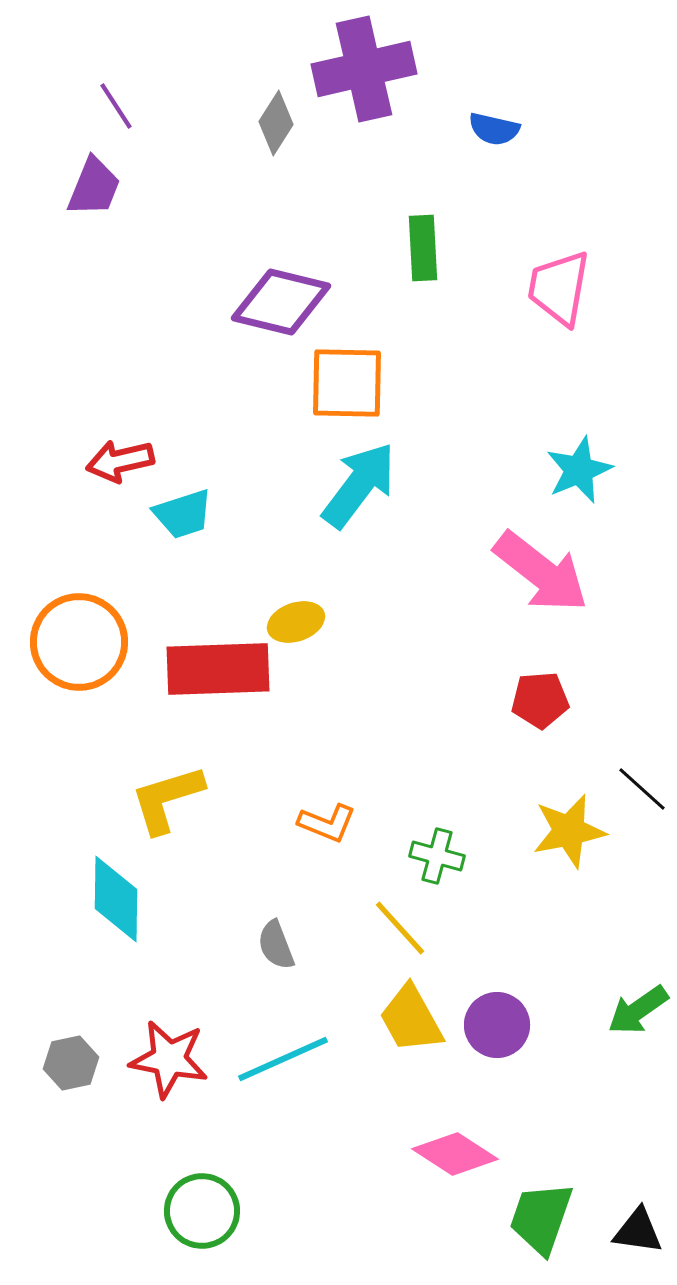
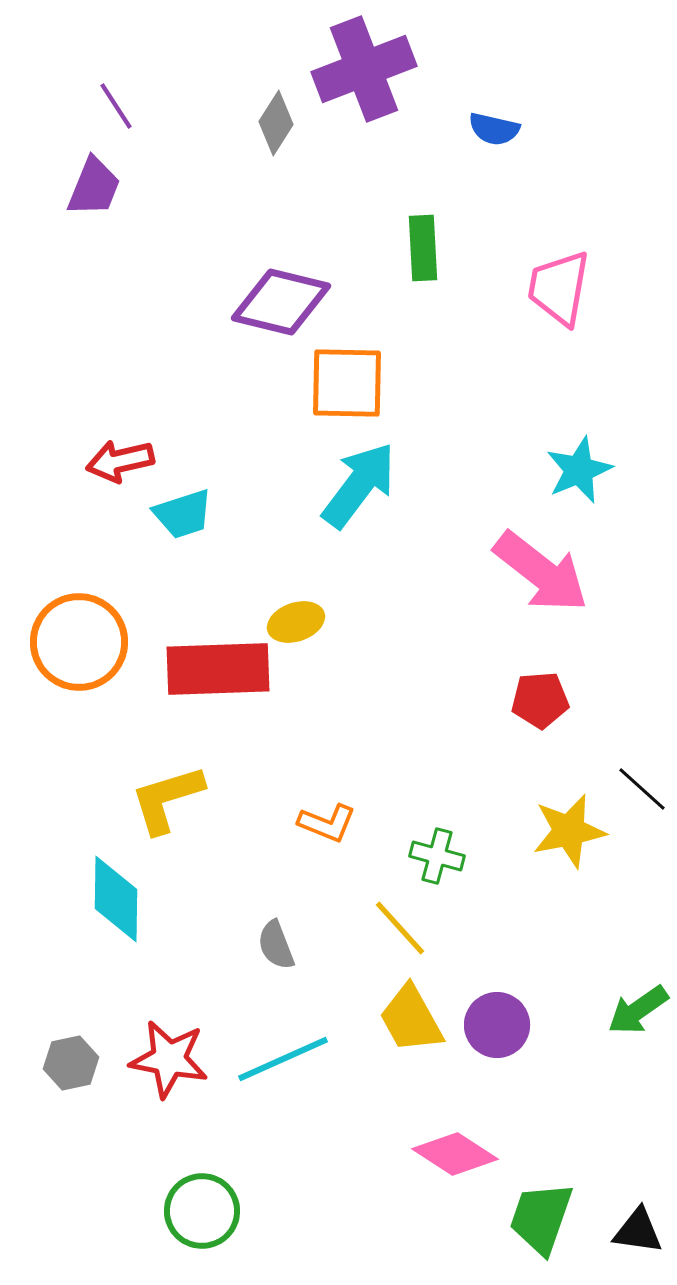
purple cross: rotated 8 degrees counterclockwise
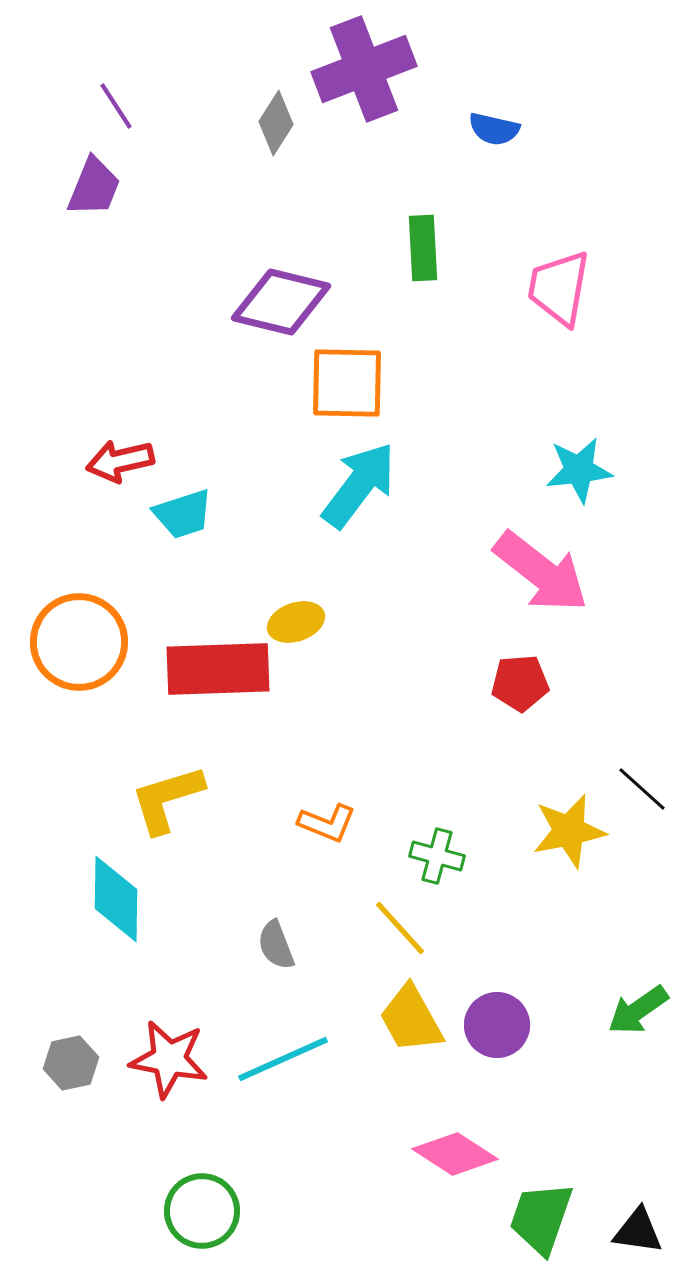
cyan star: rotated 16 degrees clockwise
red pentagon: moved 20 px left, 17 px up
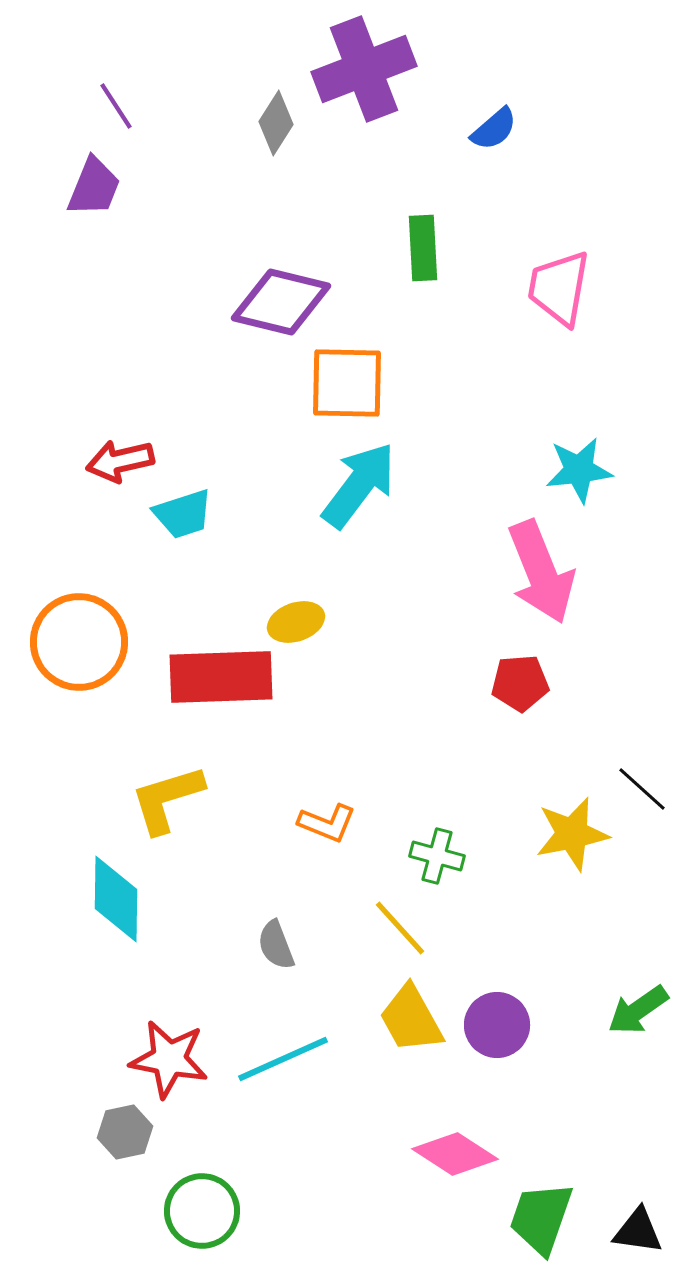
blue semicircle: rotated 54 degrees counterclockwise
pink arrow: rotated 30 degrees clockwise
red rectangle: moved 3 px right, 8 px down
yellow star: moved 3 px right, 3 px down
gray hexagon: moved 54 px right, 69 px down
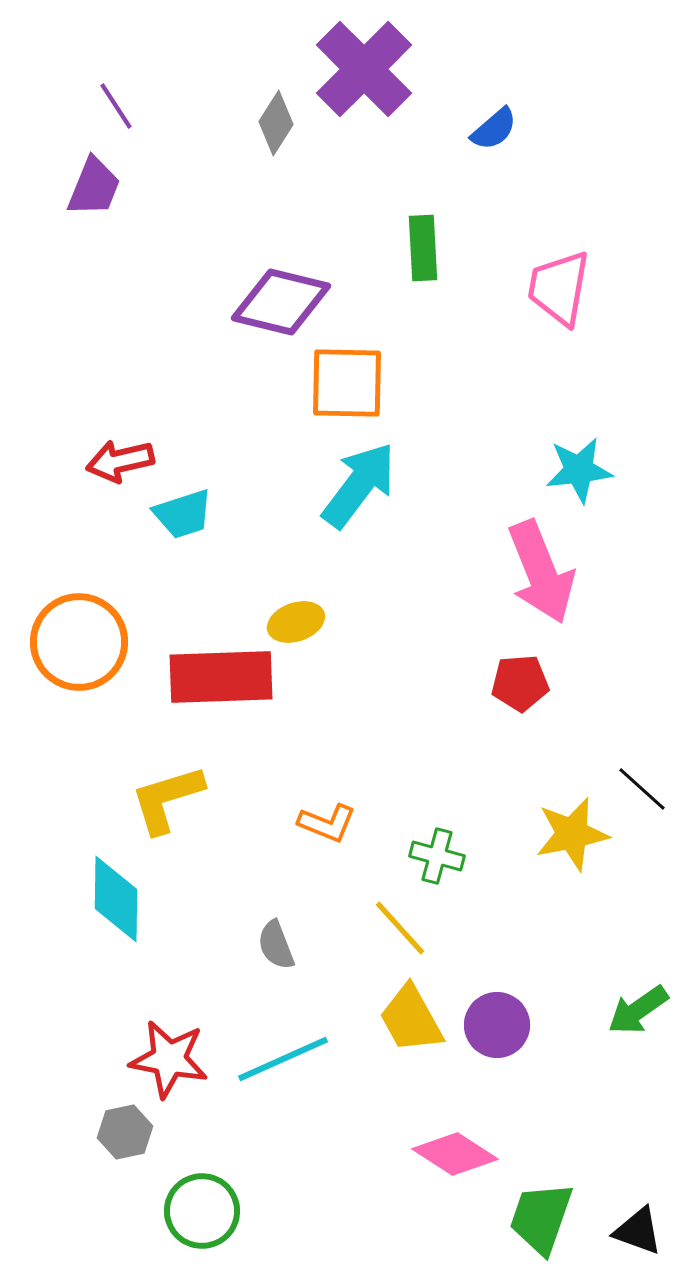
purple cross: rotated 24 degrees counterclockwise
black triangle: rotated 12 degrees clockwise
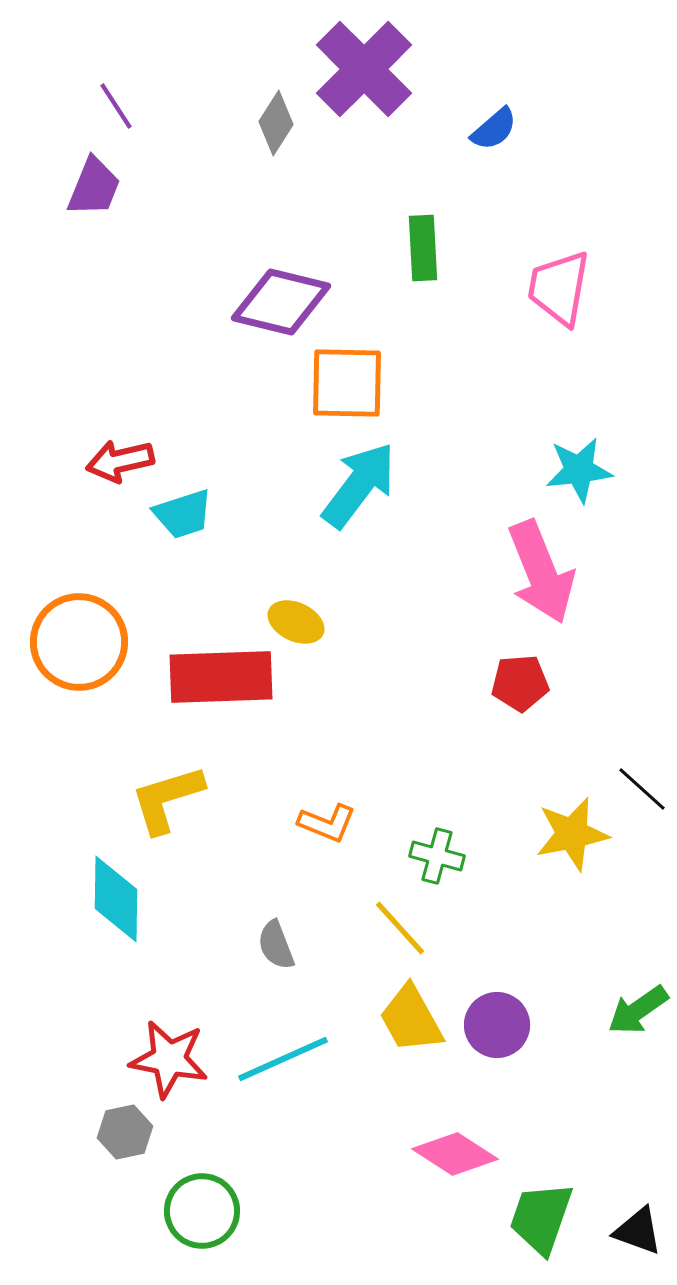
yellow ellipse: rotated 44 degrees clockwise
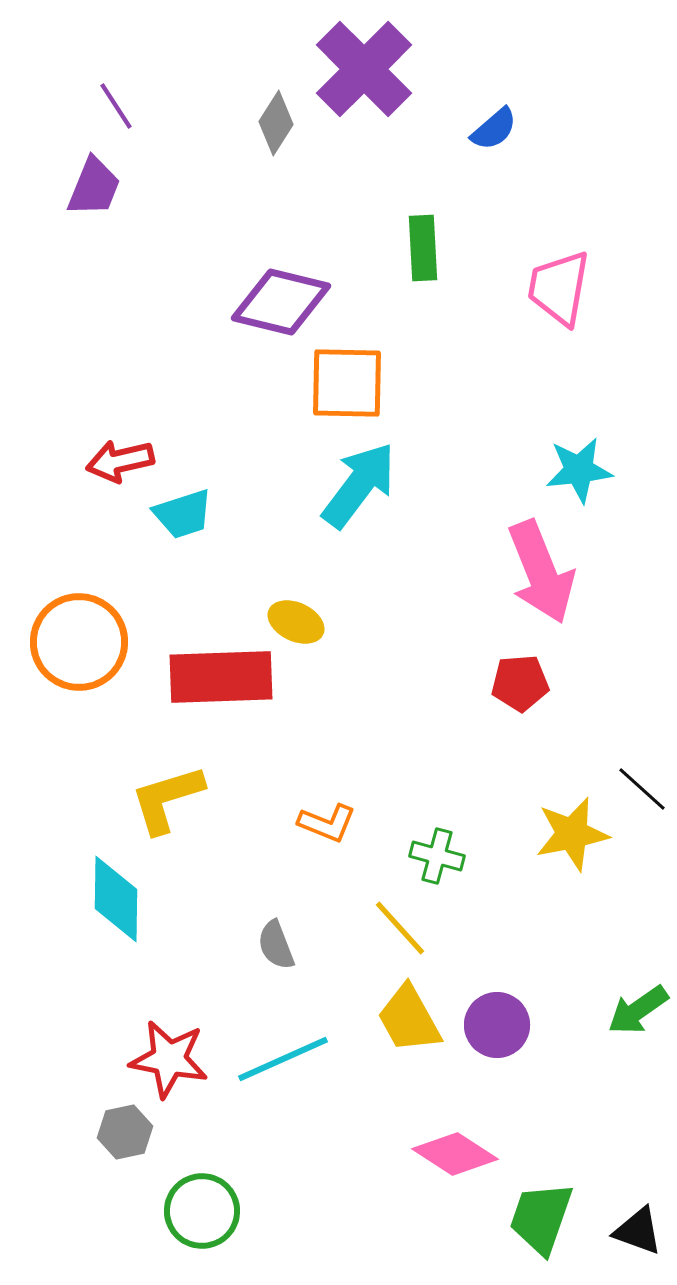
yellow trapezoid: moved 2 px left
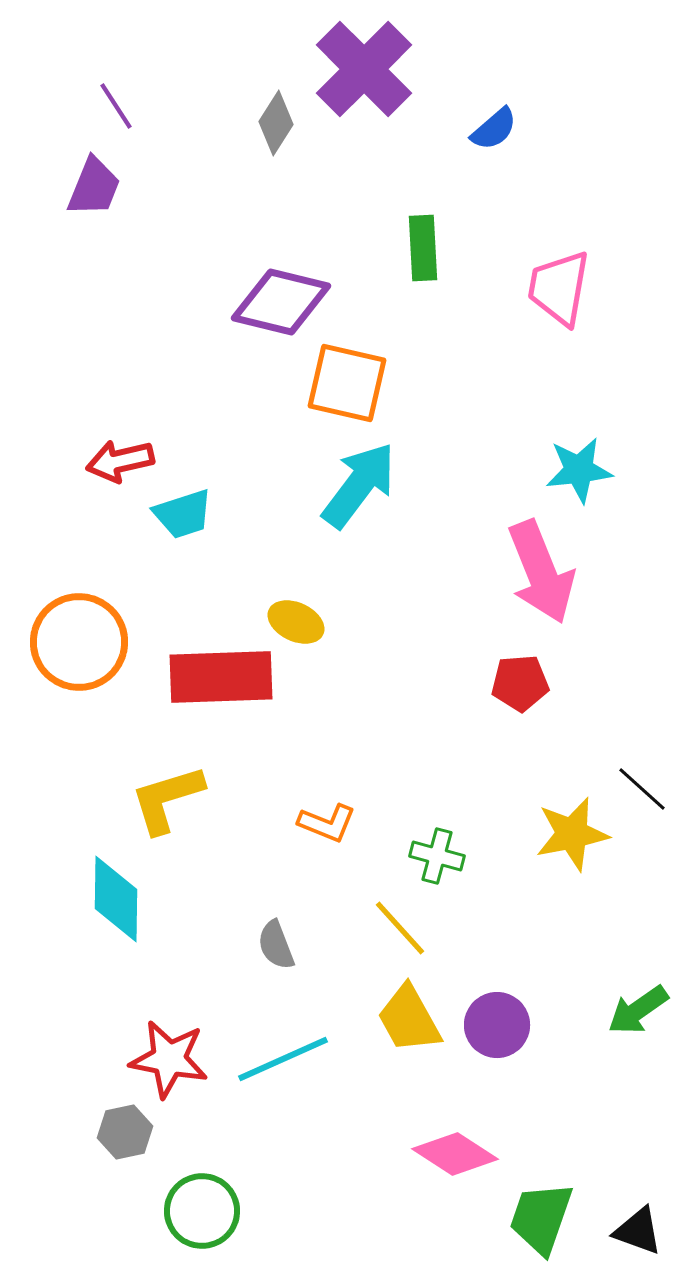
orange square: rotated 12 degrees clockwise
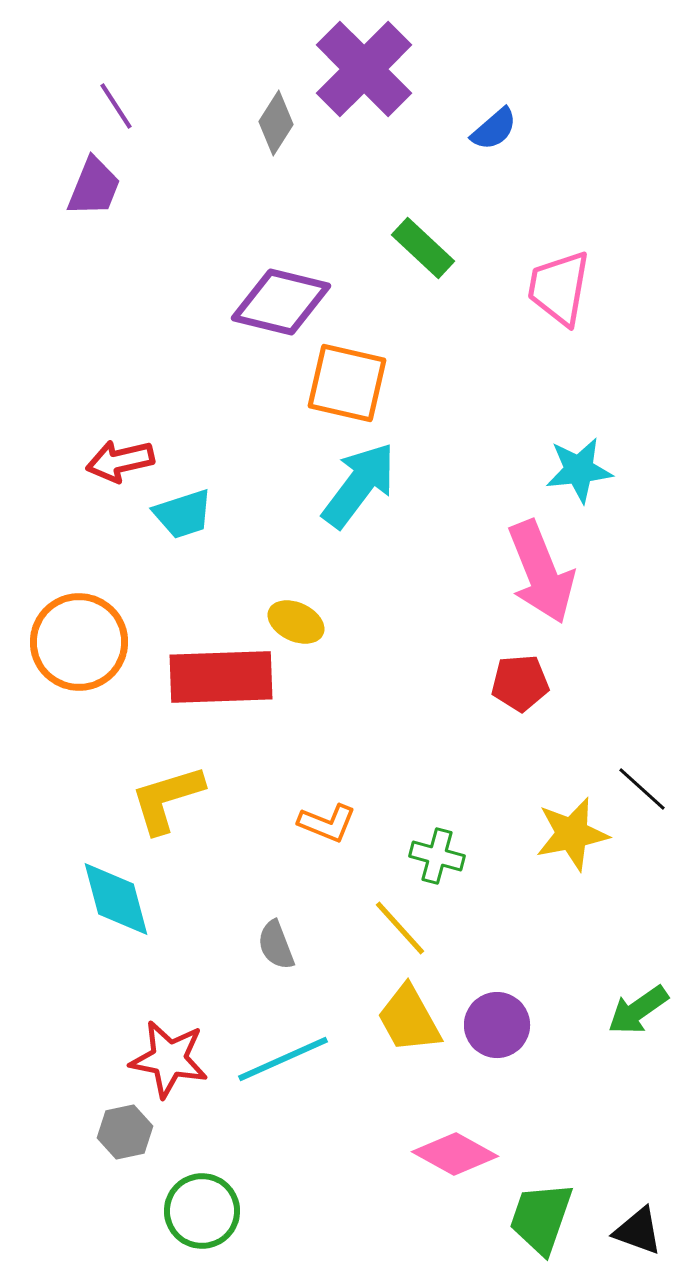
green rectangle: rotated 44 degrees counterclockwise
cyan diamond: rotated 16 degrees counterclockwise
pink diamond: rotated 4 degrees counterclockwise
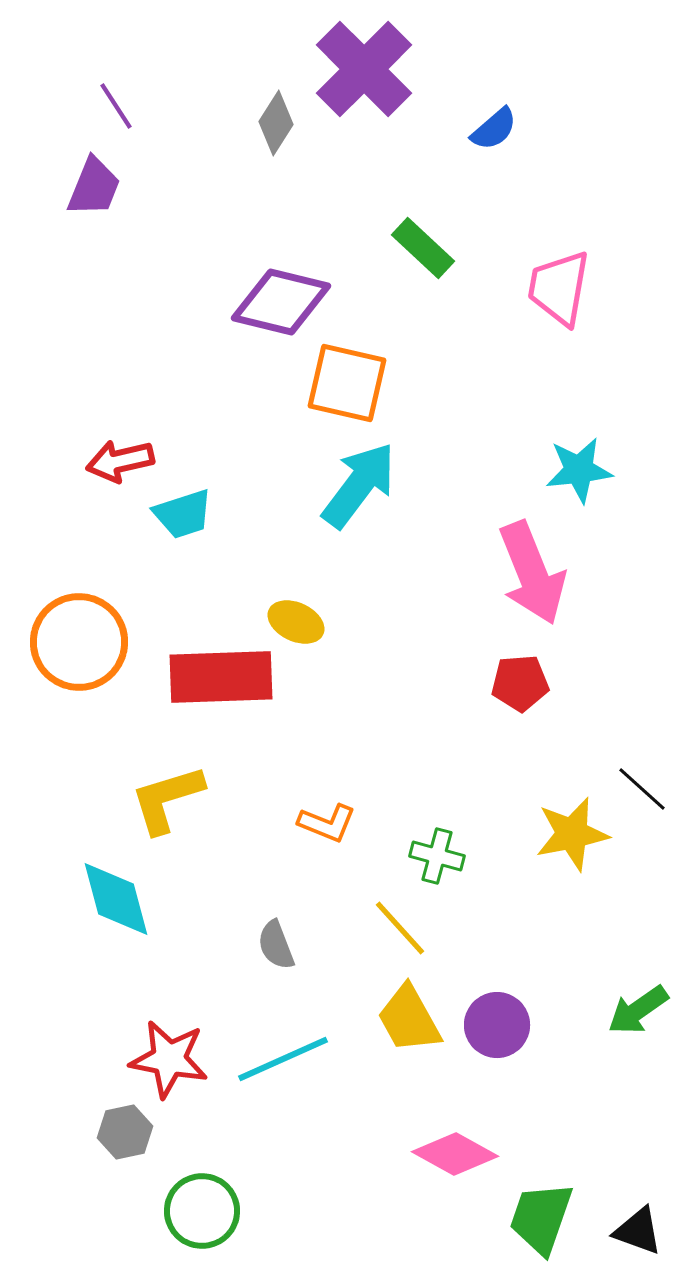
pink arrow: moved 9 px left, 1 px down
